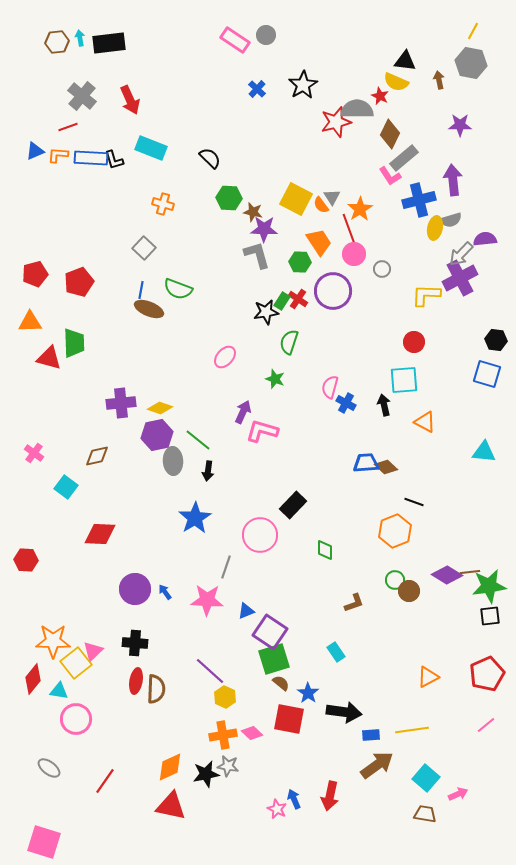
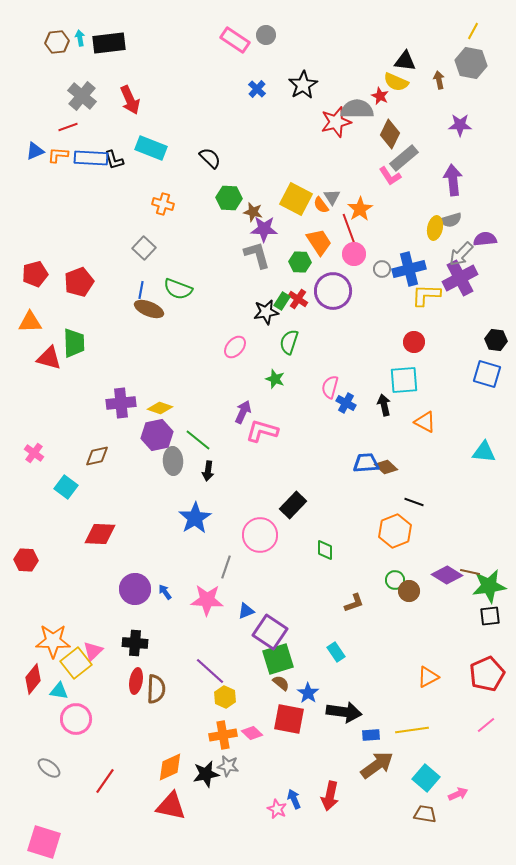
blue cross at (419, 200): moved 10 px left, 69 px down
pink ellipse at (225, 357): moved 10 px right, 10 px up
brown line at (470, 572): rotated 18 degrees clockwise
green square at (274, 659): moved 4 px right
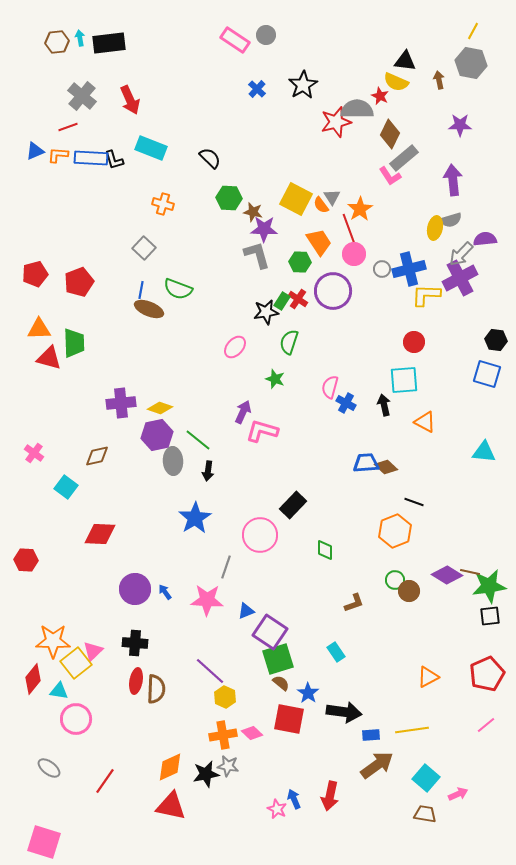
orange triangle at (30, 322): moved 9 px right, 7 px down
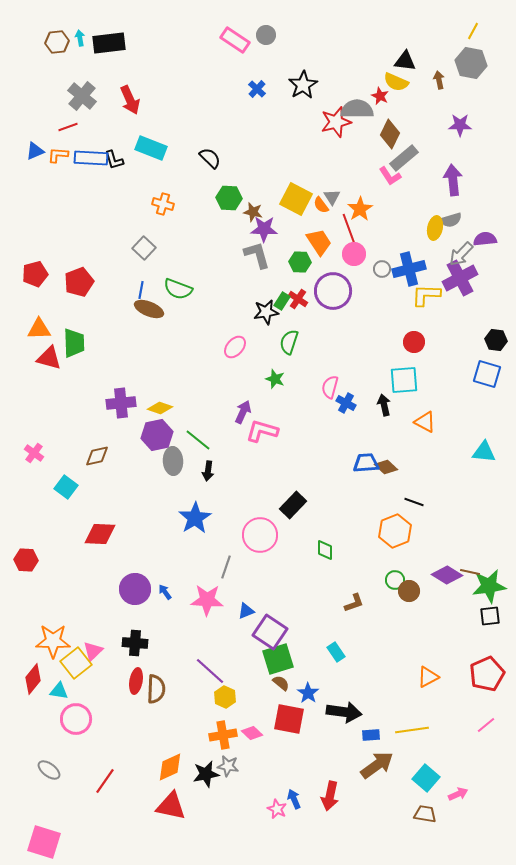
gray ellipse at (49, 768): moved 2 px down
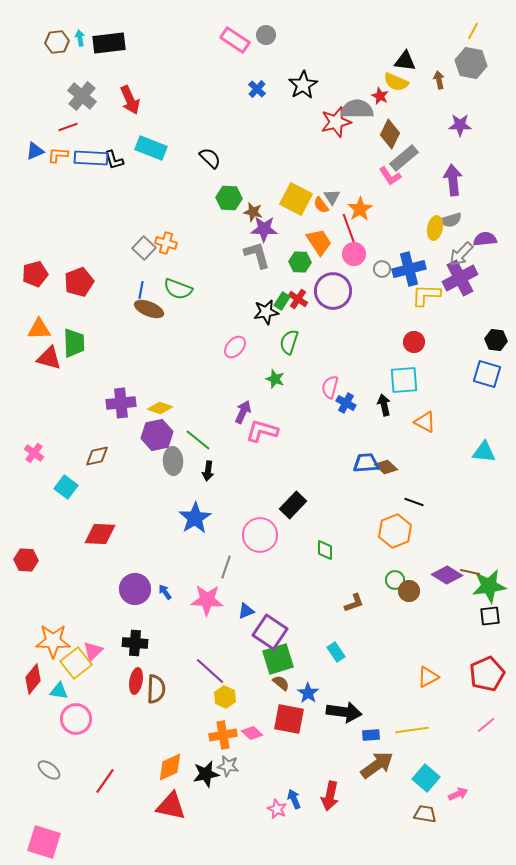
orange cross at (163, 204): moved 3 px right, 39 px down
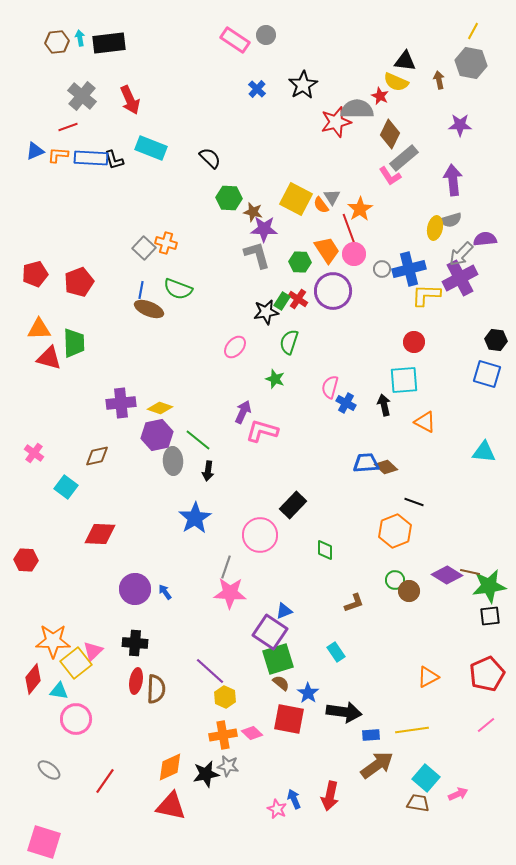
orange trapezoid at (319, 242): moved 8 px right, 8 px down
pink star at (207, 600): moved 23 px right, 7 px up
blue triangle at (246, 611): moved 38 px right
brown trapezoid at (425, 814): moved 7 px left, 11 px up
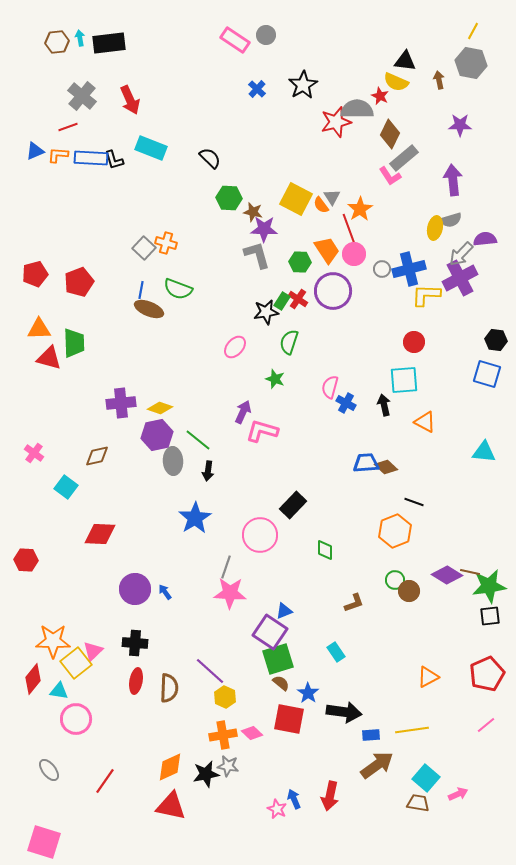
brown semicircle at (156, 689): moved 13 px right, 1 px up
gray ellipse at (49, 770): rotated 15 degrees clockwise
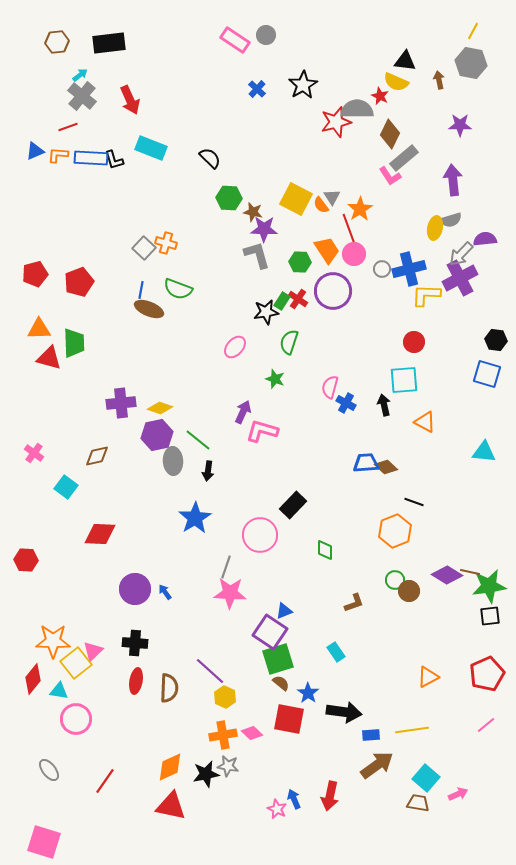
cyan arrow at (80, 38): moved 37 px down; rotated 63 degrees clockwise
